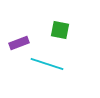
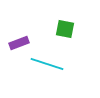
green square: moved 5 px right, 1 px up
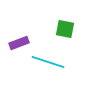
cyan line: moved 1 px right, 2 px up
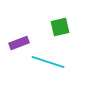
green square: moved 5 px left, 2 px up; rotated 24 degrees counterclockwise
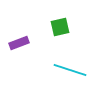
cyan line: moved 22 px right, 8 px down
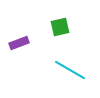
cyan line: rotated 12 degrees clockwise
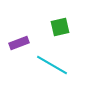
cyan line: moved 18 px left, 5 px up
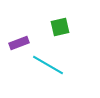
cyan line: moved 4 px left
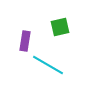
purple rectangle: moved 6 px right, 2 px up; rotated 60 degrees counterclockwise
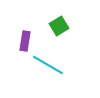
green square: moved 1 px left, 1 px up; rotated 18 degrees counterclockwise
